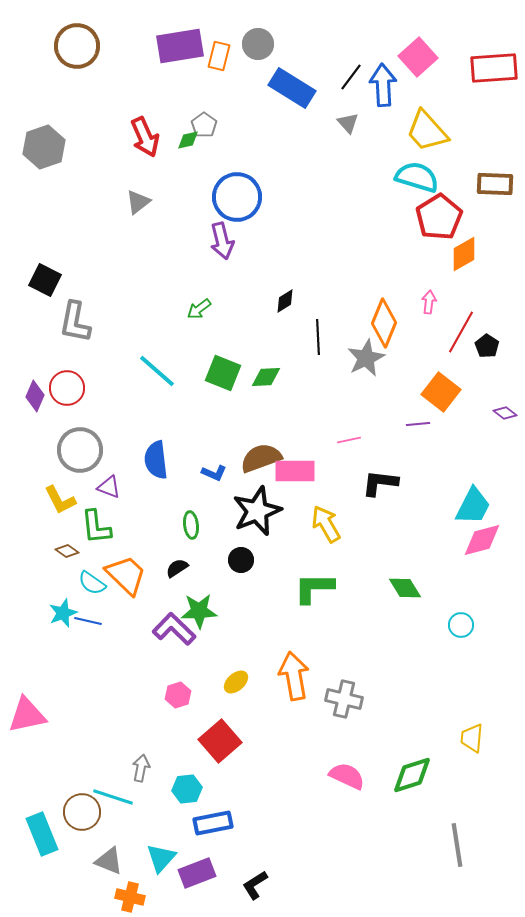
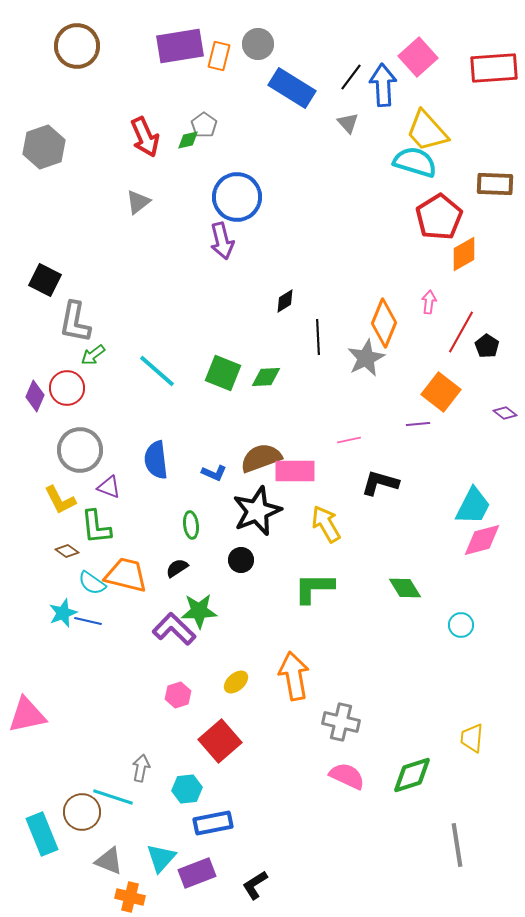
cyan semicircle at (417, 177): moved 2 px left, 15 px up
green arrow at (199, 309): moved 106 px left, 46 px down
black L-shape at (380, 483): rotated 9 degrees clockwise
orange trapezoid at (126, 575): rotated 30 degrees counterclockwise
gray cross at (344, 699): moved 3 px left, 23 px down
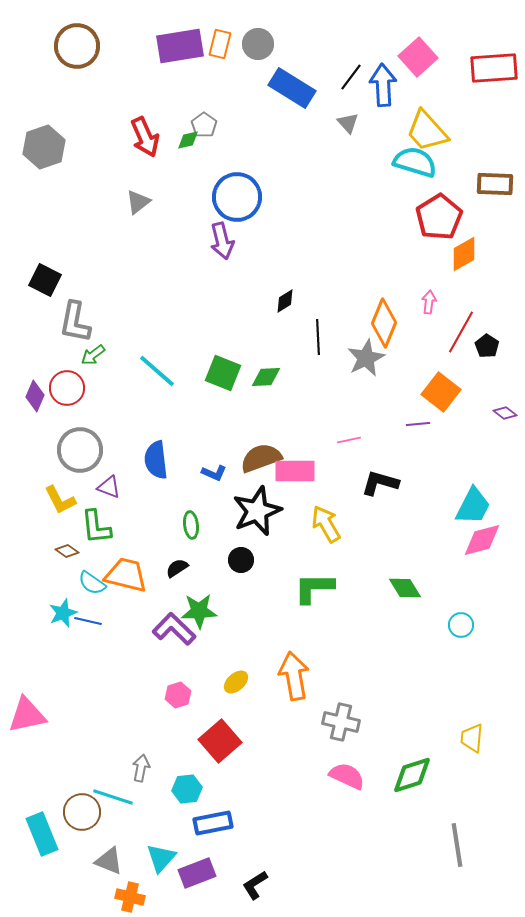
orange rectangle at (219, 56): moved 1 px right, 12 px up
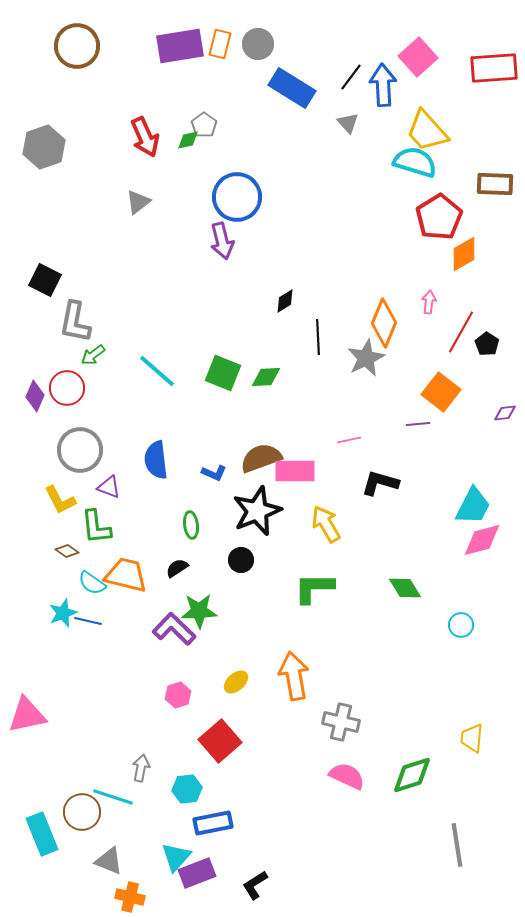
black pentagon at (487, 346): moved 2 px up
purple diamond at (505, 413): rotated 45 degrees counterclockwise
cyan triangle at (161, 858): moved 15 px right, 1 px up
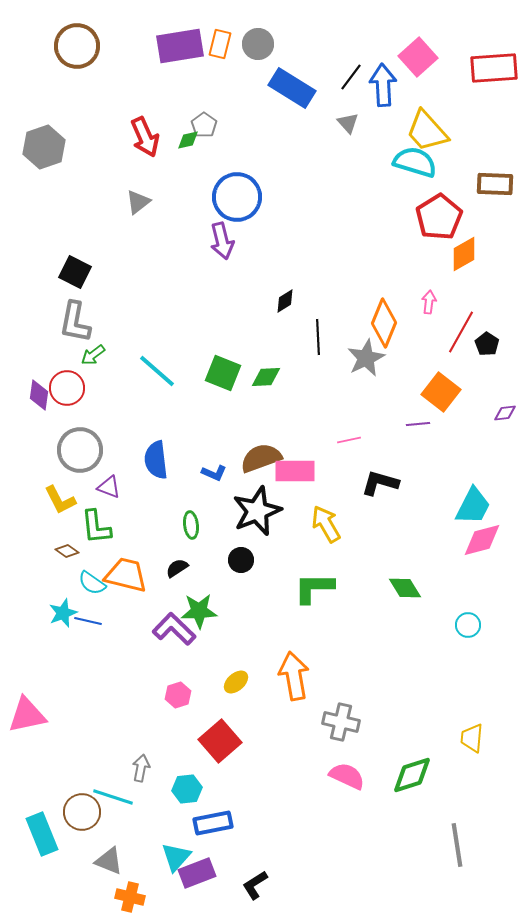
black square at (45, 280): moved 30 px right, 8 px up
purple diamond at (35, 396): moved 4 px right, 1 px up; rotated 16 degrees counterclockwise
cyan circle at (461, 625): moved 7 px right
